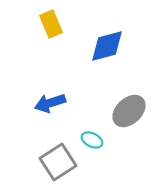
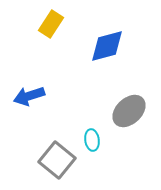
yellow rectangle: rotated 56 degrees clockwise
blue arrow: moved 21 px left, 7 px up
cyan ellipse: rotated 55 degrees clockwise
gray square: moved 1 px left, 2 px up; rotated 18 degrees counterclockwise
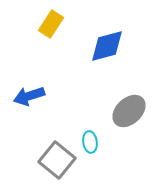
cyan ellipse: moved 2 px left, 2 px down
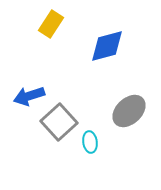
gray square: moved 2 px right, 38 px up; rotated 9 degrees clockwise
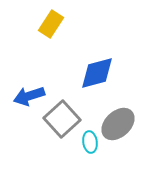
blue diamond: moved 10 px left, 27 px down
gray ellipse: moved 11 px left, 13 px down
gray square: moved 3 px right, 3 px up
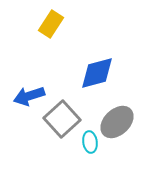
gray ellipse: moved 1 px left, 2 px up
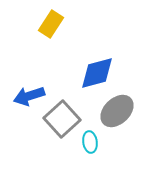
gray ellipse: moved 11 px up
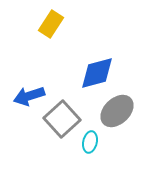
cyan ellipse: rotated 20 degrees clockwise
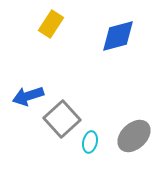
blue diamond: moved 21 px right, 37 px up
blue arrow: moved 1 px left
gray ellipse: moved 17 px right, 25 px down
